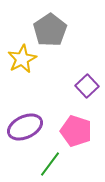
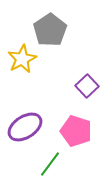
purple ellipse: rotated 8 degrees counterclockwise
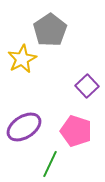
purple ellipse: moved 1 px left
green line: rotated 12 degrees counterclockwise
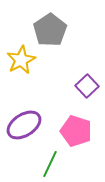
yellow star: moved 1 px left, 1 px down
purple ellipse: moved 2 px up
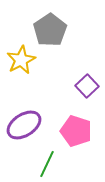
green line: moved 3 px left
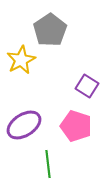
purple square: rotated 15 degrees counterclockwise
pink pentagon: moved 5 px up
green line: moved 1 px right; rotated 32 degrees counterclockwise
